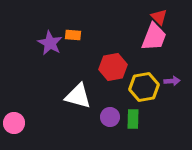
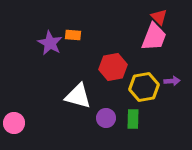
purple circle: moved 4 px left, 1 px down
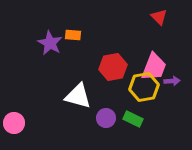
pink trapezoid: moved 30 px down
green rectangle: rotated 66 degrees counterclockwise
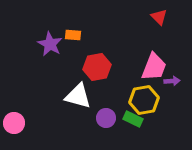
purple star: moved 1 px down
red hexagon: moved 16 px left
yellow hexagon: moved 13 px down
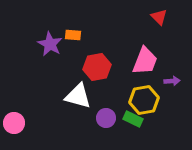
pink trapezoid: moved 9 px left, 6 px up
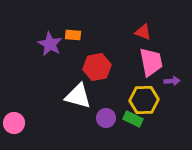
red triangle: moved 16 px left, 15 px down; rotated 24 degrees counterclockwise
pink trapezoid: moved 6 px right, 1 px down; rotated 32 degrees counterclockwise
yellow hexagon: rotated 8 degrees clockwise
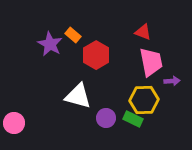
orange rectangle: rotated 35 degrees clockwise
red hexagon: moved 1 px left, 12 px up; rotated 20 degrees counterclockwise
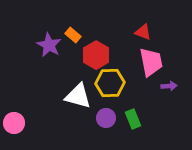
purple star: moved 1 px left, 1 px down
purple arrow: moved 3 px left, 5 px down
yellow hexagon: moved 34 px left, 17 px up
green rectangle: rotated 42 degrees clockwise
